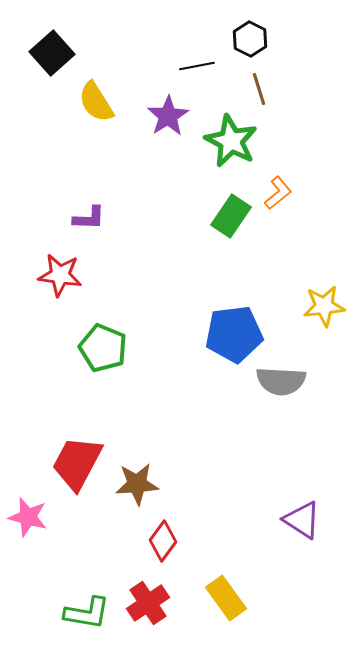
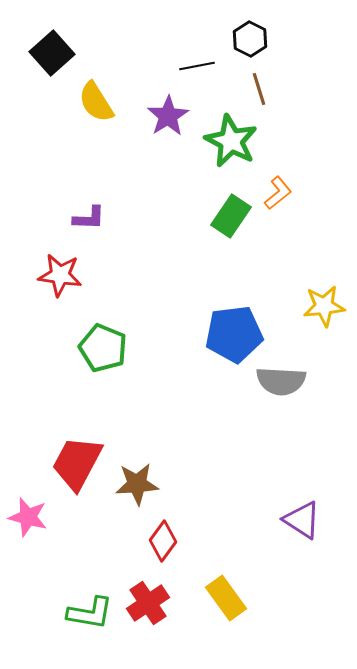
green L-shape: moved 3 px right
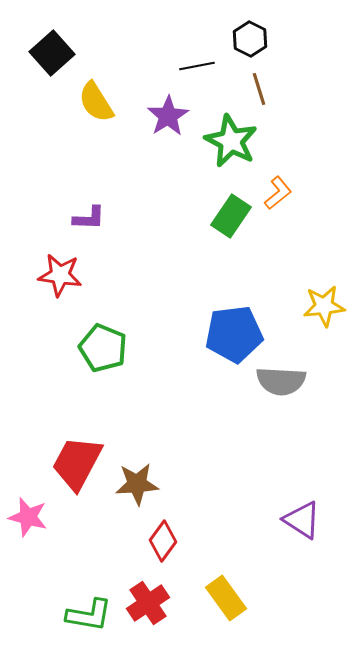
green L-shape: moved 1 px left, 2 px down
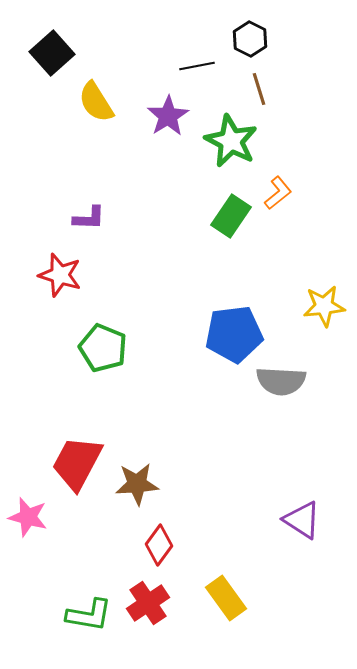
red star: rotated 9 degrees clockwise
red diamond: moved 4 px left, 4 px down
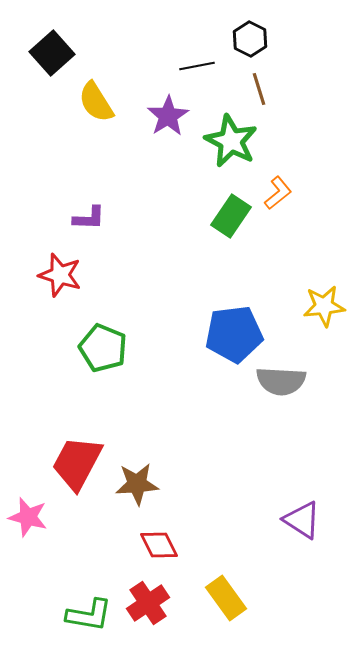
red diamond: rotated 63 degrees counterclockwise
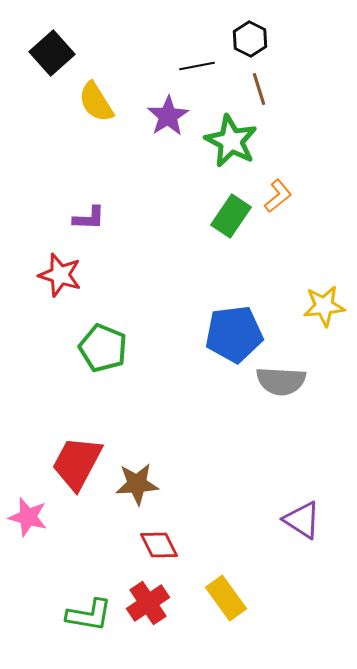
orange L-shape: moved 3 px down
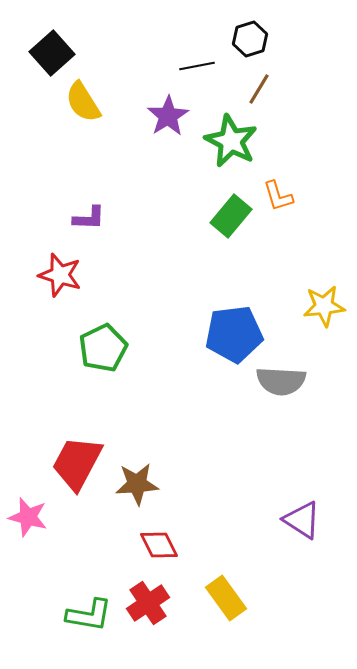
black hexagon: rotated 16 degrees clockwise
brown line: rotated 48 degrees clockwise
yellow semicircle: moved 13 px left
orange L-shape: rotated 112 degrees clockwise
green rectangle: rotated 6 degrees clockwise
green pentagon: rotated 24 degrees clockwise
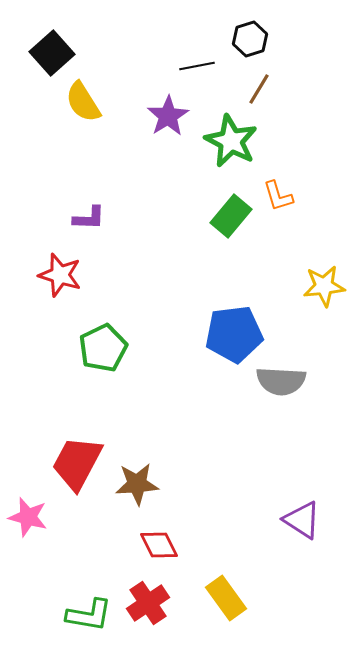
yellow star: moved 20 px up
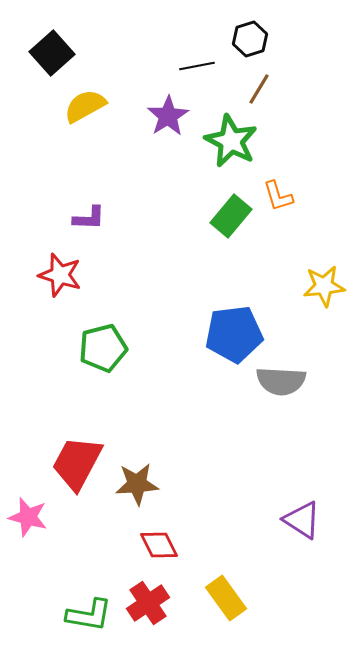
yellow semicircle: moved 2 px right, 4 px down; rotated 93 degrees clockwise
green pentagon: rotated 12 degrees clockwise
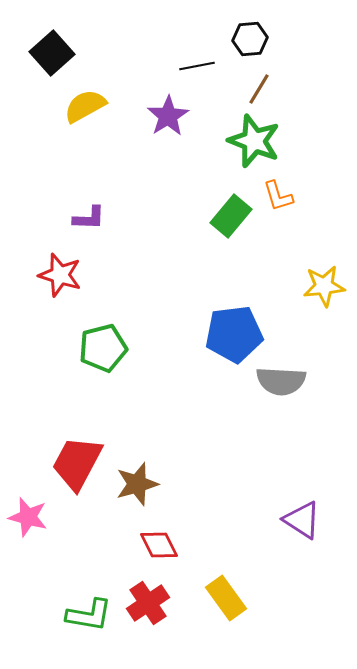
black hexagon: rotated 12 degrees clockwise
green star: moved 23 px right; rotated 6 degrees counterclockwise
brown star: rotated 12 degrees counterclockwise
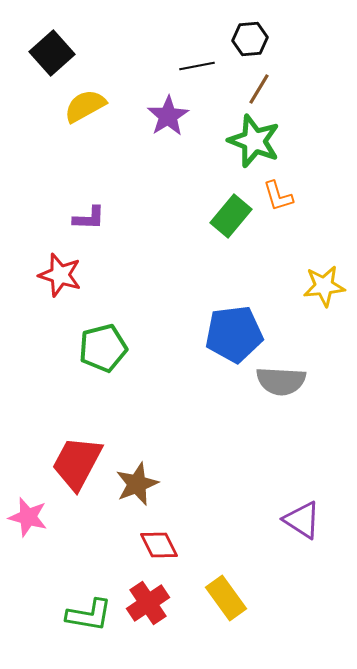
brown star: rotated 6 degrees counterclockwise
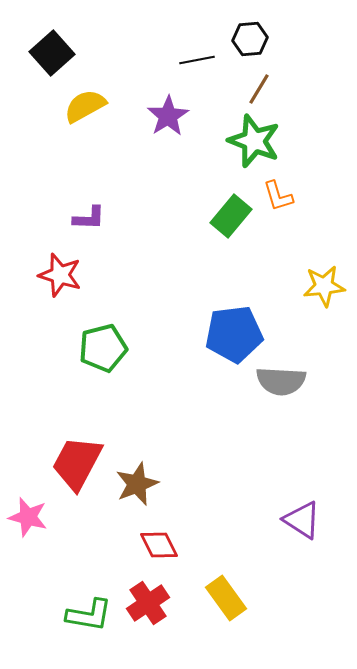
black line: moved 6 px up
